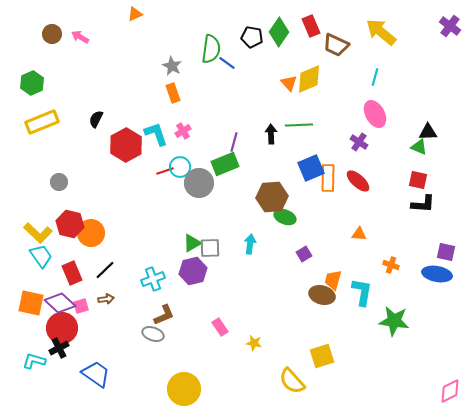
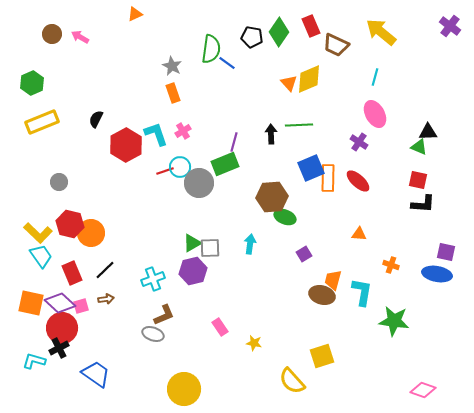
pink diamond at (450, 391): moved 27 px left, 1 px up; rotated 45 degrees clockwise
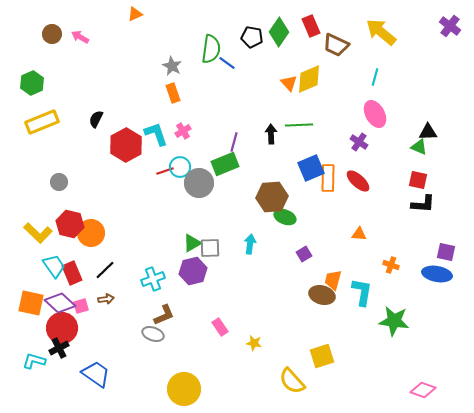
cyan trapezoid at (41, 256): moved 13 px right, 10 px down
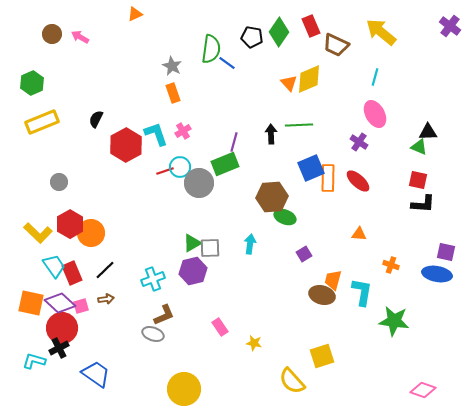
red hexagon at (70, 224): rotated 16 degrees clockwise
